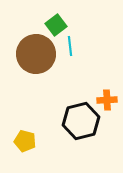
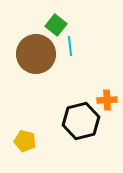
green square: rotated 15 degrees counterclockwise
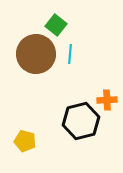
cyan line: moved 8 px down; rotated 12 degrees clockwise
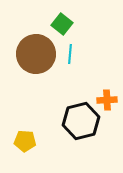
green square: moved 6 px right, 1 px up
yellow pentagon: rotated 10 degrees counterclockwise
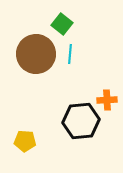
black hexagon: rotated 9 degrees clockwise
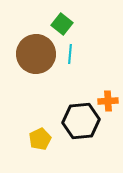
orange cross: moved 1 px right, 1 px down
yellow pentagon: moved 15 px right, 2 px up; rotated 30 degrees counterclockwise
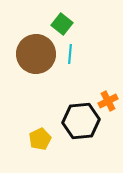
orange cross: rotated 24 degrees counterclockwise
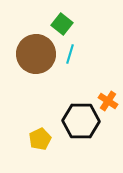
cyan line: rotated 12 degrees clockwise
orange cross: rotated 30 degrees counterclockwise
black hexagon: rotated 6 degrees clockwise
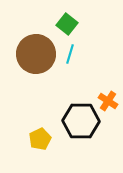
green square: moved 5 px right
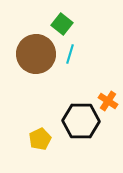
green square: moved 5 px left
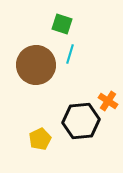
green square: rotated 20 degrees counterclockwise
brown circle: moved 11 px down
black hexagon: rotated 6 degrees counterclockwise
